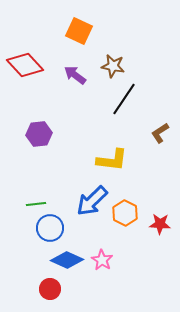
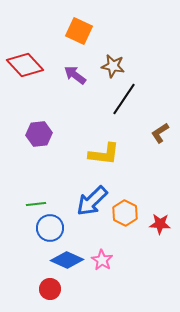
yellow L-shape: moved 8 px left, 6 px up
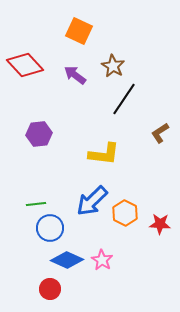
brown star: rotated 20 degrees clockwise
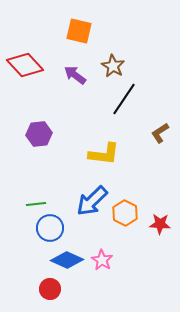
orange square: rotated 12 degrees counterclockwise
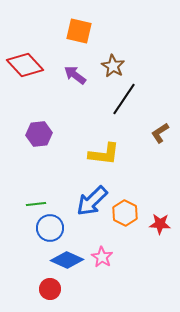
pink star: moved 3 px up
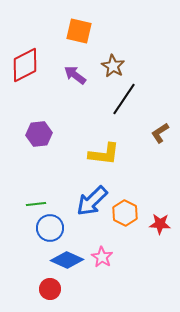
red diamond: rotated 75 degrees counterclockwise
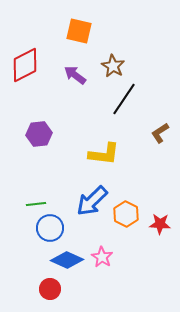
orange hexagon: moved 1 px right, 1 px down
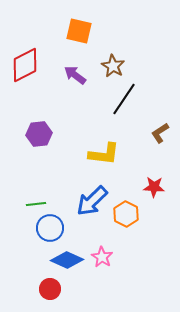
red star: moved 6 px left, 37 px up
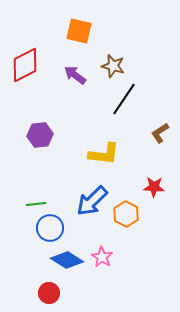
brown star: rotated 15 degrees counterclockwise
purple hexagon: moved 1 px right, 1 px down
blue diamond: rotated 8 degrees clockwise
red circle: moved 1 px left, 4 px down
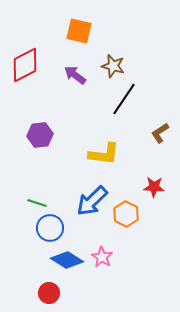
green line: moved 1 px right, 1 px up; rotated 24 degrees clockwise
